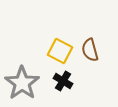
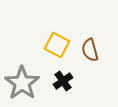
yellow square: moved 3 px left, 6 px up
black cross: rotated 24 degrees clockwise
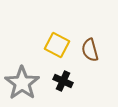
black cross: rotated 30 degrees counterclockwise
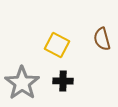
brown semicircle: moved 12 px right, 11 px up
black cross: rotated 24 degrees counterclockwise
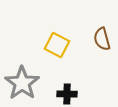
black cross: moved 4 px right, 13 px down
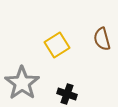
yellow square: rotated 30 degrees clockwise
black cross: rotated 18 degrees clockwise
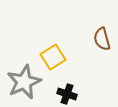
yellow square: moved 4 px left, 12 px down
gray star: moved 2 px right, 1 px up; rotated 12 degrees clockwise
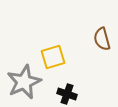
yellow square: rotated 15 degrees clockwise
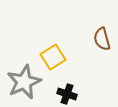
yellow square: rotated 15 degrees counterclockwise
